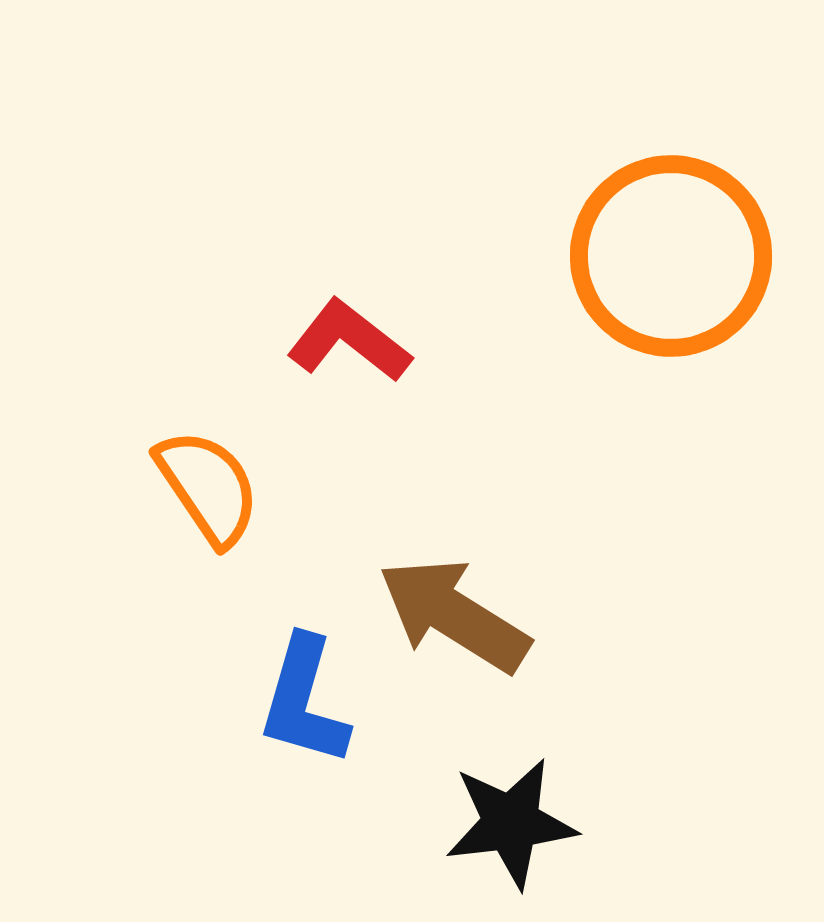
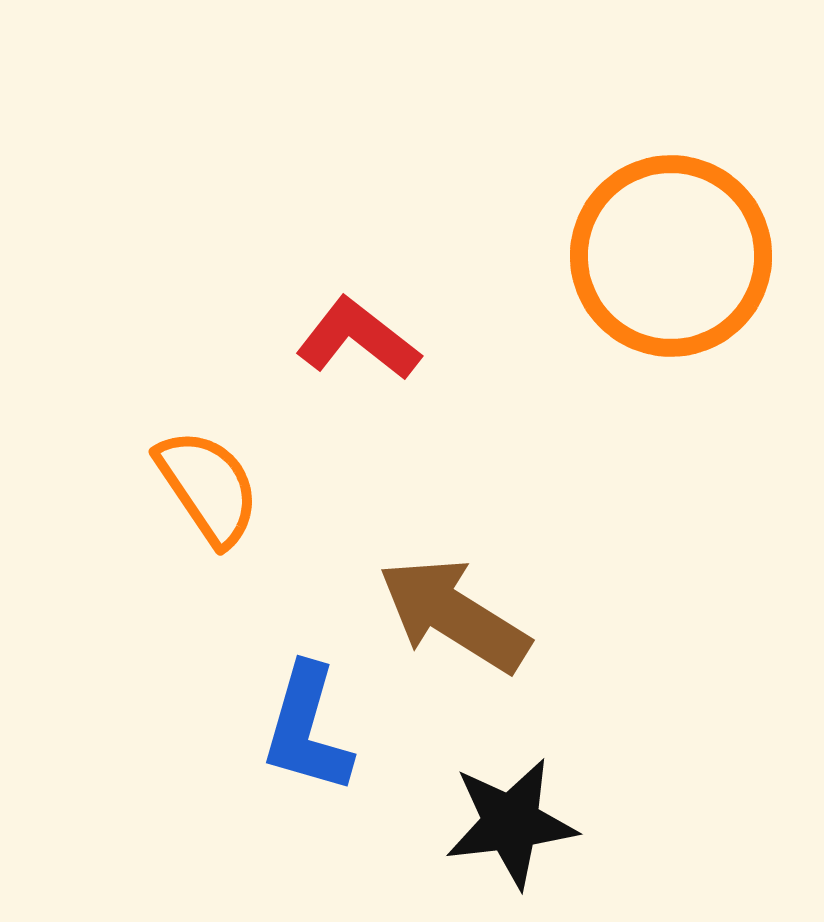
red L-shape: moved 9 px right, 2 px up
blue L-shape: moved 3 px right, 28 px down
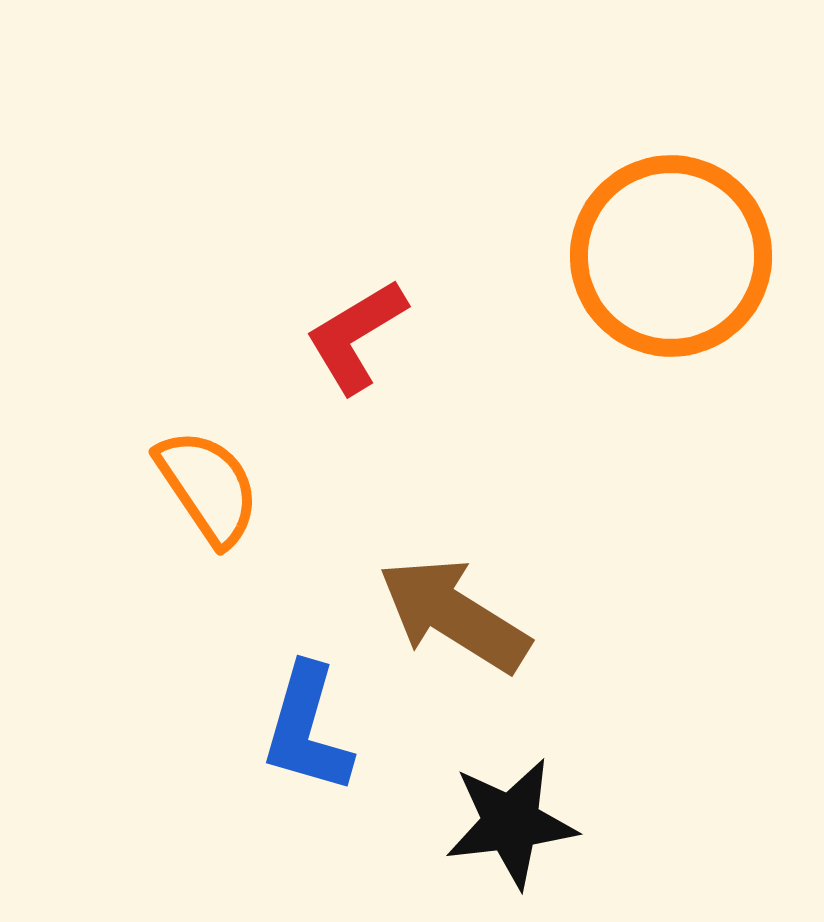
red L-shape: moved 2 px left, 3 px up; rotated 69 degrees counterclockwise
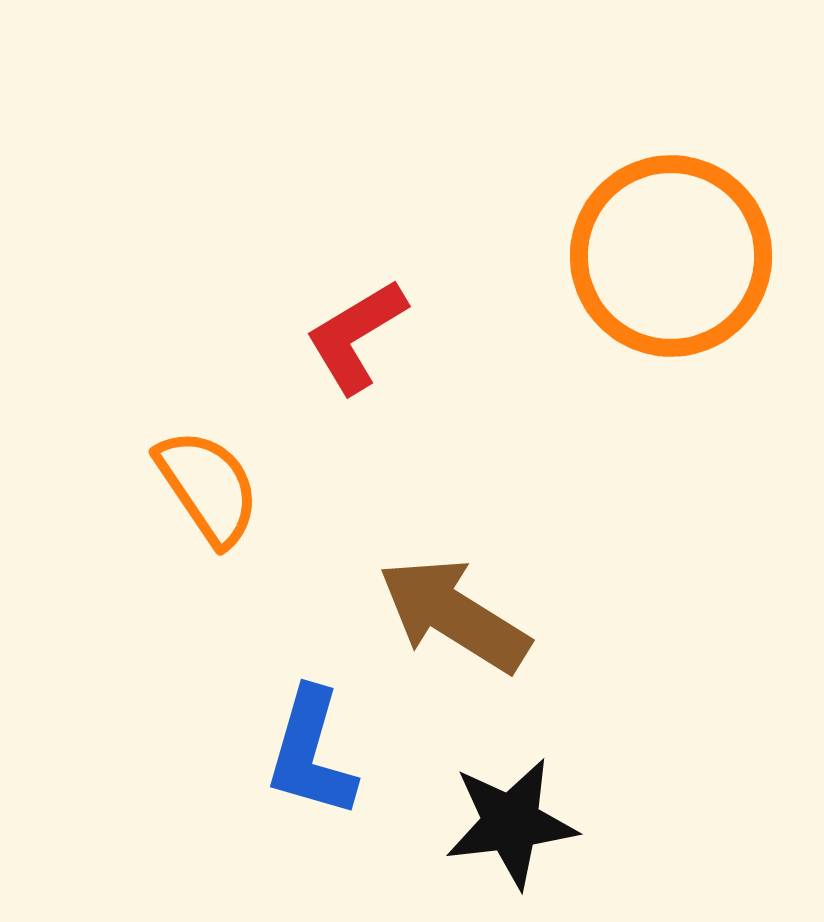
blue L-shape: moved 4 px right, 24 px down
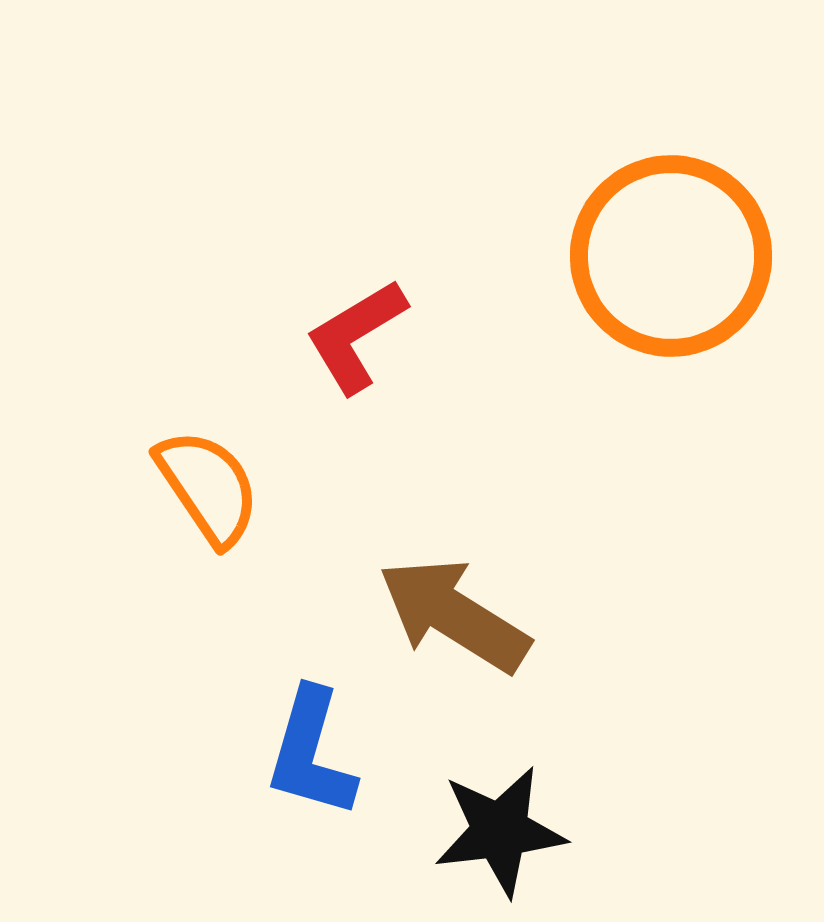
black star: moved 11 px left, 8 px down
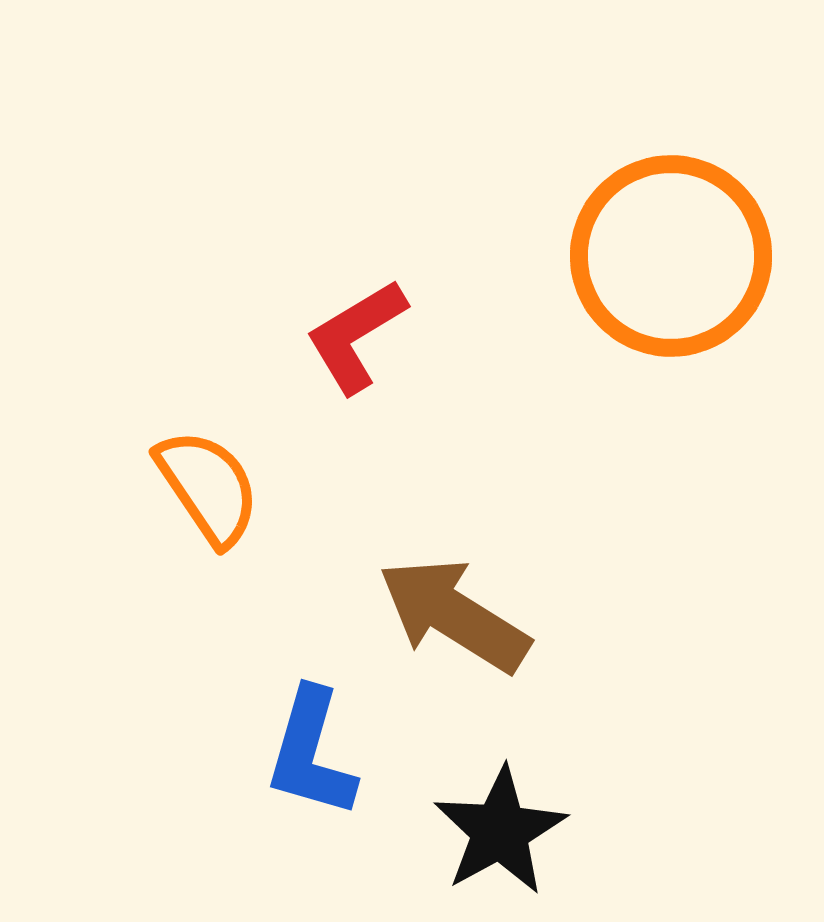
black star: rotated 22 degrees counterclockwise
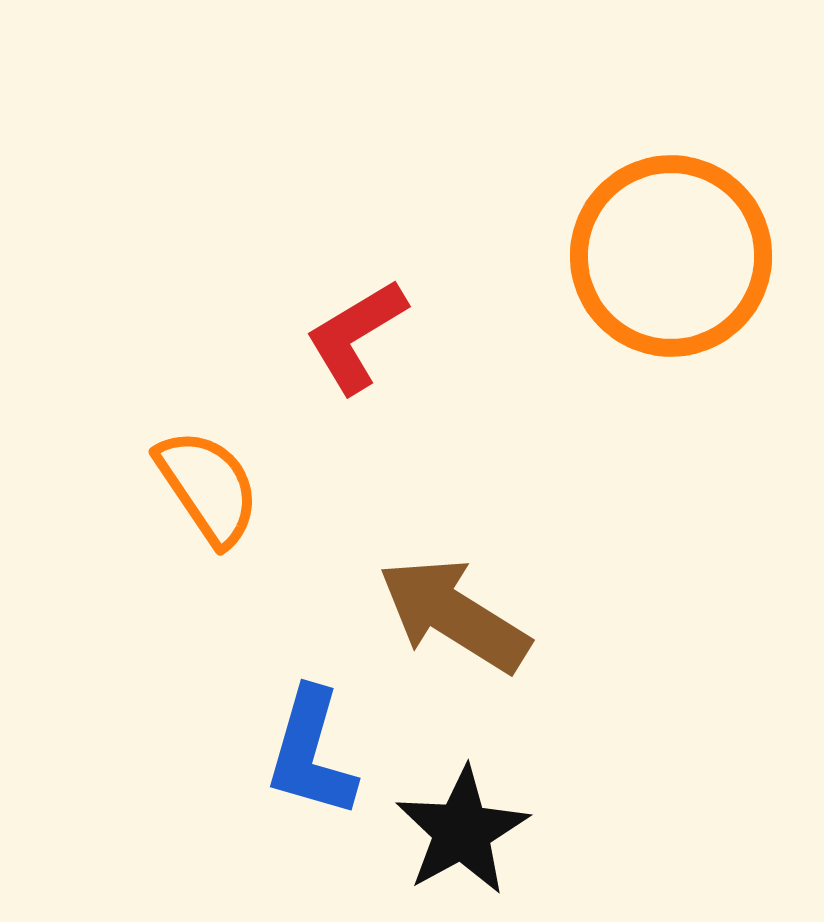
black star: moved 38 px left
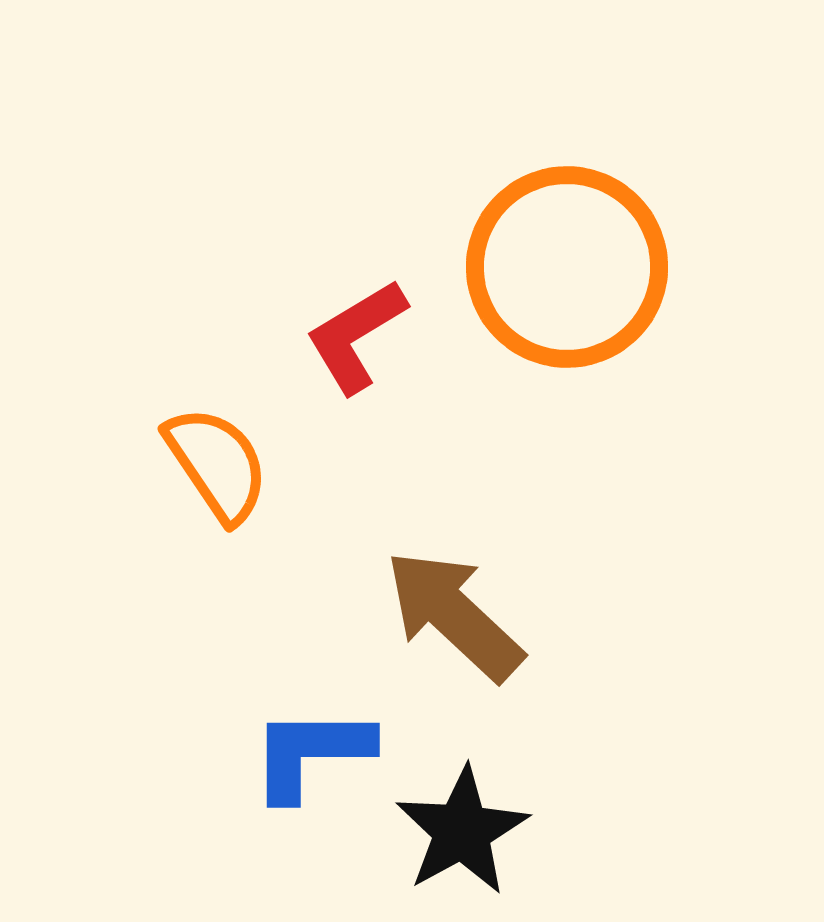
orange circle: moved 104 px left, 11 px down
orange semicircle: moved 9 px right, 23 px up
brown arrow: rotated 11 degrees clockwise
blue L-shape: rotated 74 degrees clockwise
